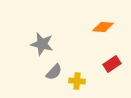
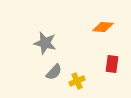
gray star: moved 3 px right, 1 px up
red rectangle: rotated 48 degrees counterclockwise
yellow cross: rotated 28 degrees counterclockwise
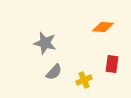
yellow cross: moved 7 px right, 1 px up
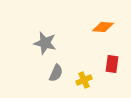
gray semicircle: moved 2 px right, 1 px down; rotated 18 degrees counterclockwise
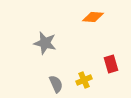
orange diamond: moved 10 px left, 10 px up
red rectangle: moved 1 px left; rotated 24 degrees counterclockwise
gray semicircle: moved 11 px down; rotated 48 degrees counterclockwise
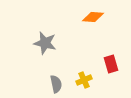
gray semicircle: rotated 12 degrees clockwise
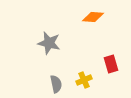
gray star: moved 4 px right
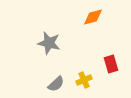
orange diamond: rotated 20 degrees counterclockwise
gray semicircle: rotated 60 degrees clockwise
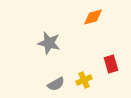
gray semicircle: rotated 12 degrees clockwise
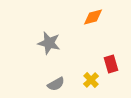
yellow cross: moved 7 px right; rotated 21 degrees counterclockwise
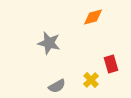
gray semicircle: moved 1 px right, 2 px down
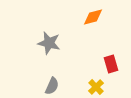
yellow cross: moved 5 px right, 7 px down
gray semicircle: moved 5 px left; rotated 36 degrees counterclockwise
